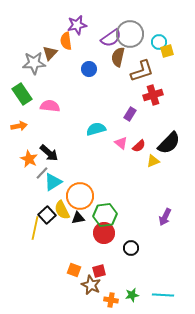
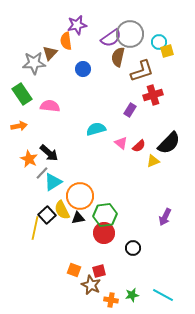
blue circle: moved 6 px left
purple rectangle: moved 4 px up
black circle: moved 2 px right
cyan line: rotated 25 degrees clockwise
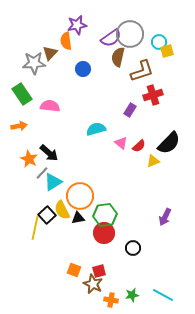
brown star: moved 2 px right, 1 px up
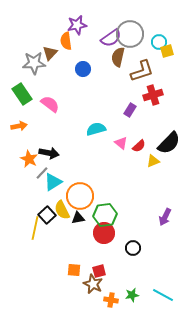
pink semicircle: moved 2 px up; rotated 30 degrees clockwise
black arrow: rotated 30 degrees counterclockwise
orange square: rotated 16 degrees counterclockwise
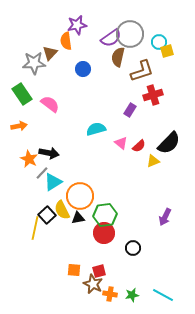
orange cross: moved 1 px left, 6 px up
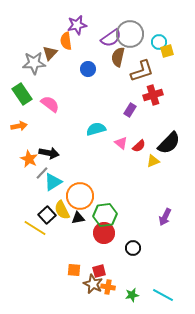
blue circle: moved 5 px right
yellow line: rotated 70 degrees counterclockwise
orange cross: moved 2 px left, 7 px up
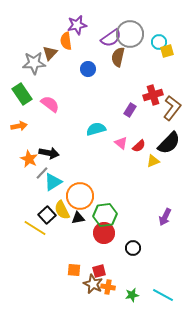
brown L-shape: moved 30 px right, 37 px down; rotated 35 degrees counterclockwise
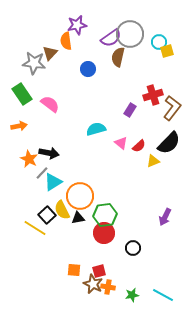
gray star: rotated 10 degrees clockwise
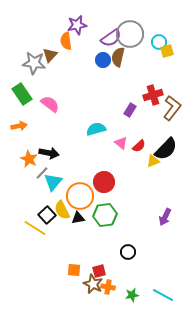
brown triangle: moved 2 px down
blue circle: moved 15 px right, 9 px up
black semicircle: moved 3 px left, 6 px down
cyan triangle: rotated 18 degrees counterclockwise
red circle: moved 51 px up
black circle: moved 5 px left, 4 px down
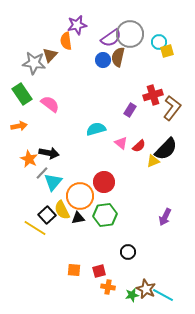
brown star: moved 53 px right, 5 px down
